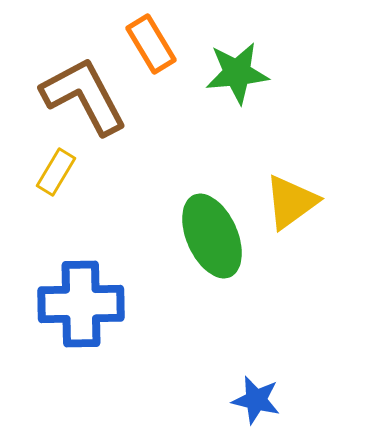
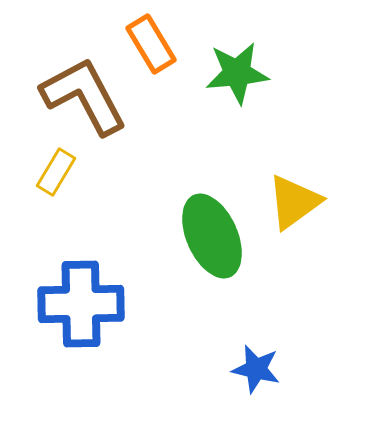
yellow triangle: moved 3 px right
blue star: moved 31 px up
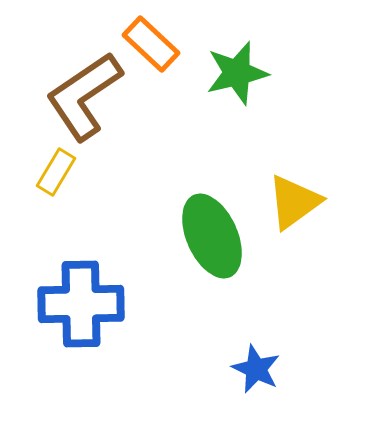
orange rectangle: rotated 16 degrees counterclockwise
green star: rotated 8 degrees counterclockwise
brown L-shape: rotated 96 degrees counterclockwise
blue star: rotated 12 degrees clockwise
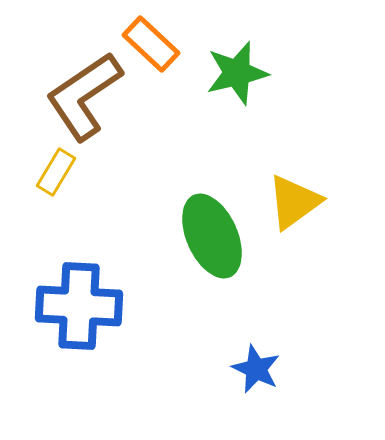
blue cross: moved 2 px left, 2 px down; rotated 4 degrees clockwise
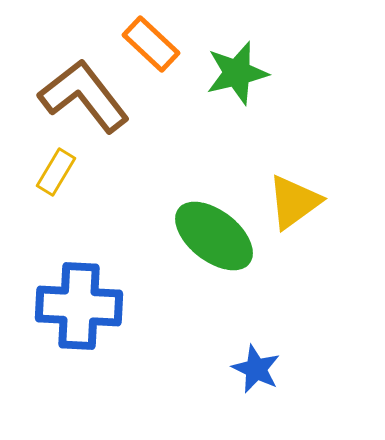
brown L-shape: rotated 86 degrees clockwise
green ellipse: moved 2 px right; rotated 28 degrees counterclockwise
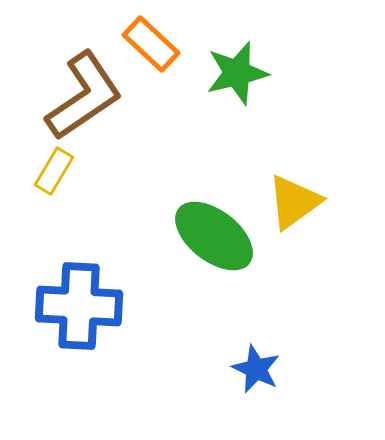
brown L-shape: rotated 94 degrees clockwise
yellow rectangle: moved 2 px left, 1 px up
